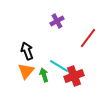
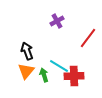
red cross: rotated 18 degrees clockwise
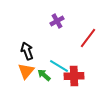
green arrow: rotated 32 degrees counterclockwise
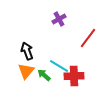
purple cross: moved 2 px right, 2 px up
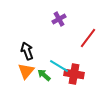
red cross: moved 2 px up; rotated 12 degrees clockwise
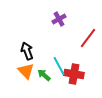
cyan line: rotated 30 degrees clockwise
orange triangle: rotated 24 degrees counterclockwise
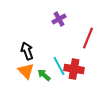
red line: rotated 15 degrees counterclockwise
red cross: moved 5 px up
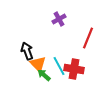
orange triangle: moved 12 px right, 7 px up
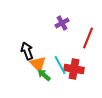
purple cross: moved 3 px right, 4 px down
cyan line: moved 1 px right, 1 px up
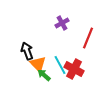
red cross: rotated 18 degrees clockwise
